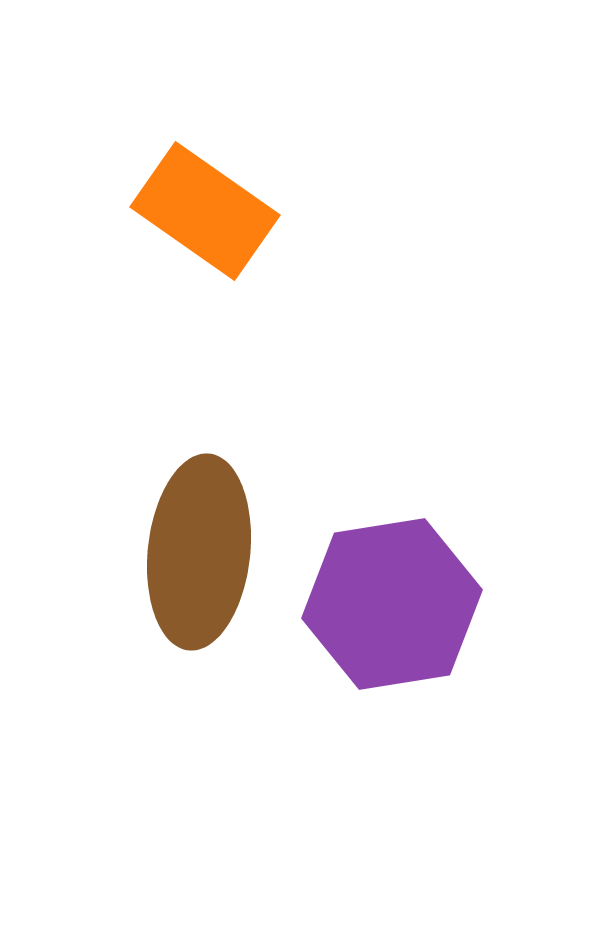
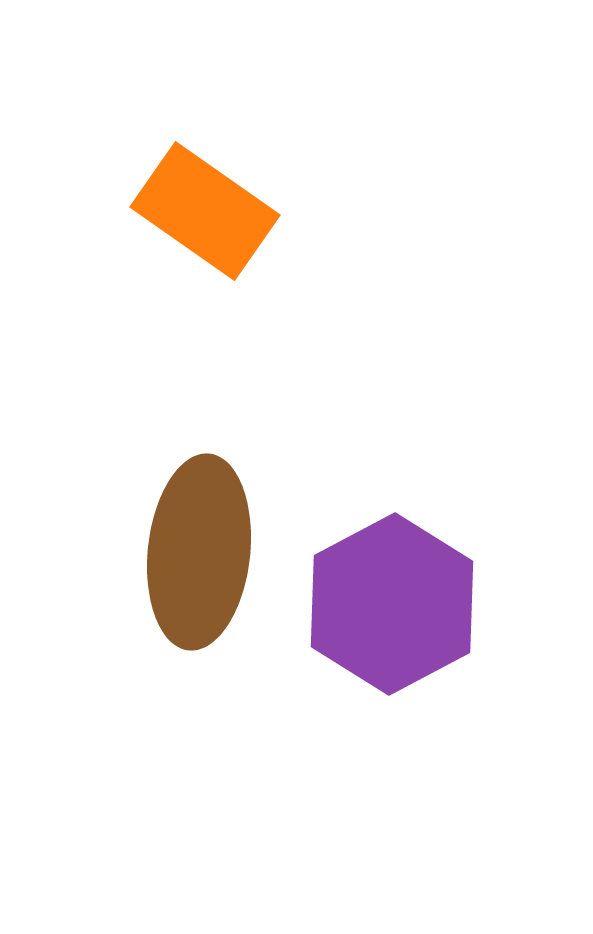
purple hexagon: rotated 19 degrees counterclockwise
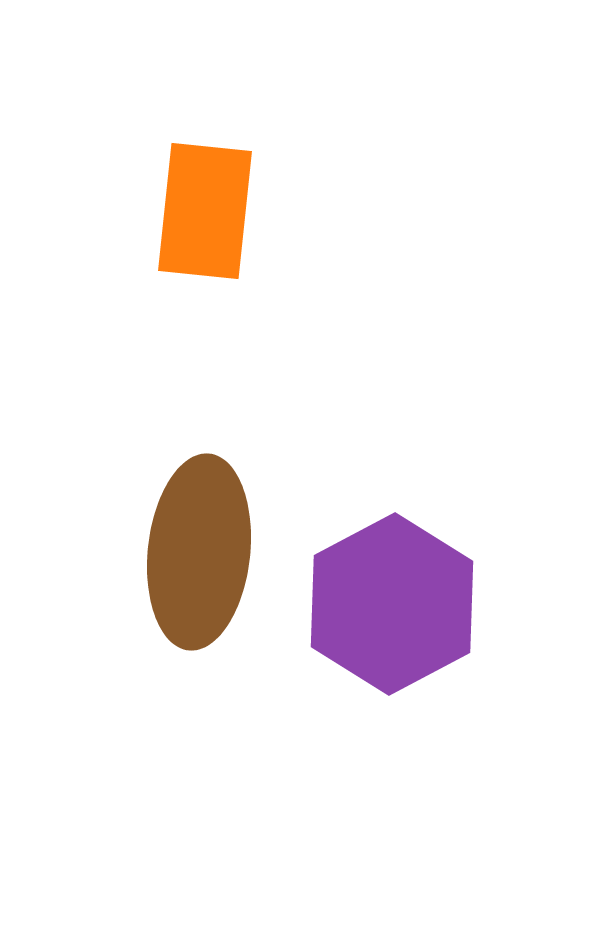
orange rectangle: rotated 61 degrees clockwise
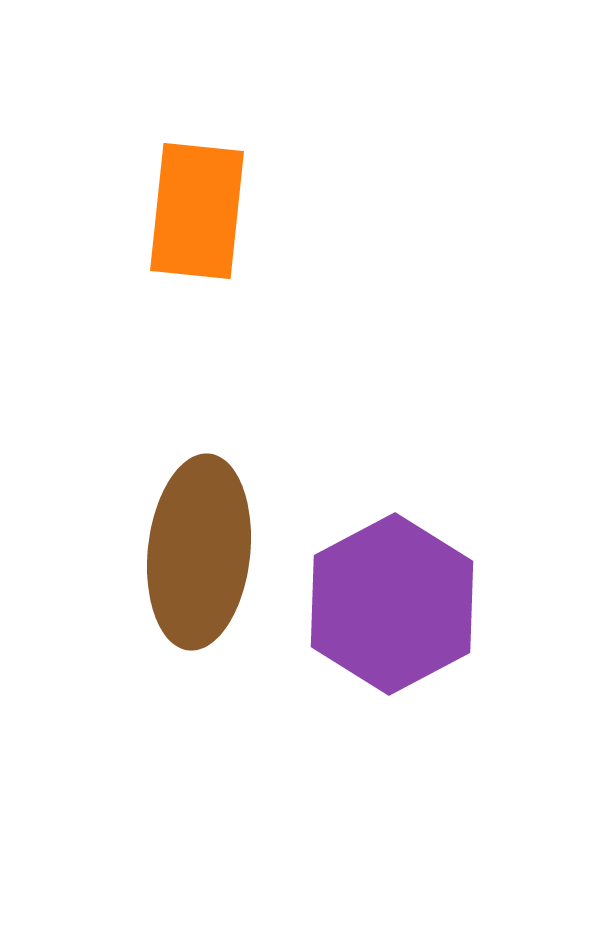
orange rectangle: moved 8 px left
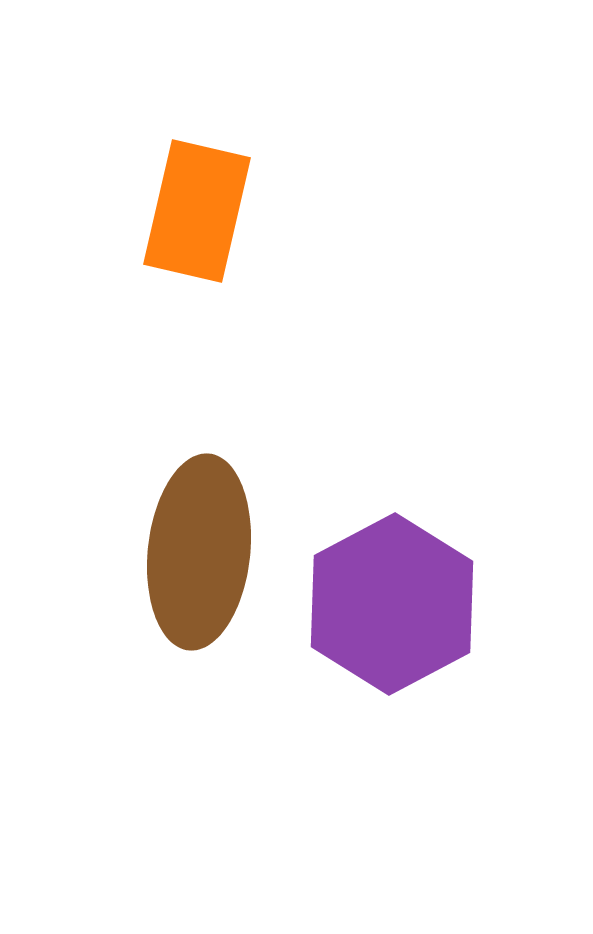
orange rectangle: rotated 7 degrees clockwise
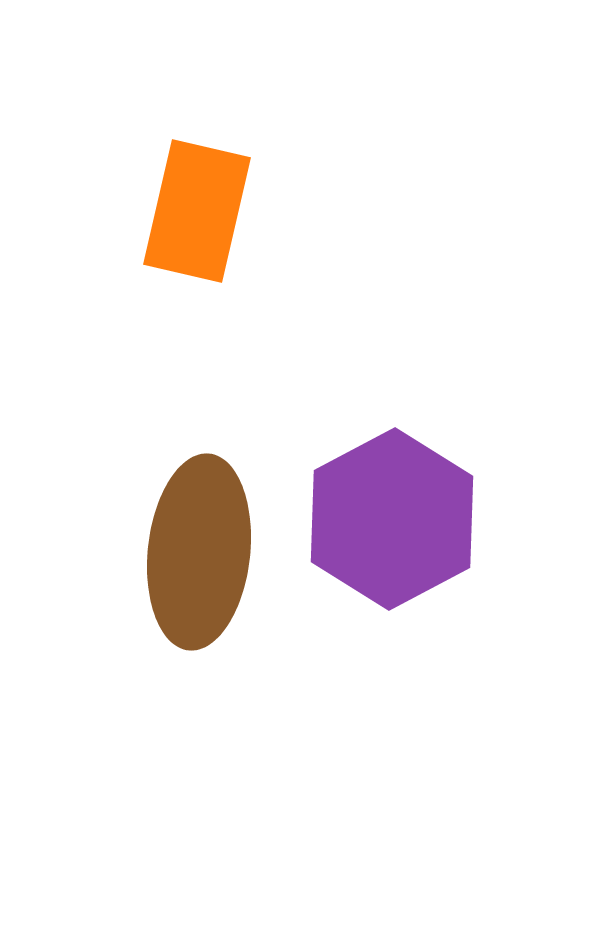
purple hexagon: moved 85 px up
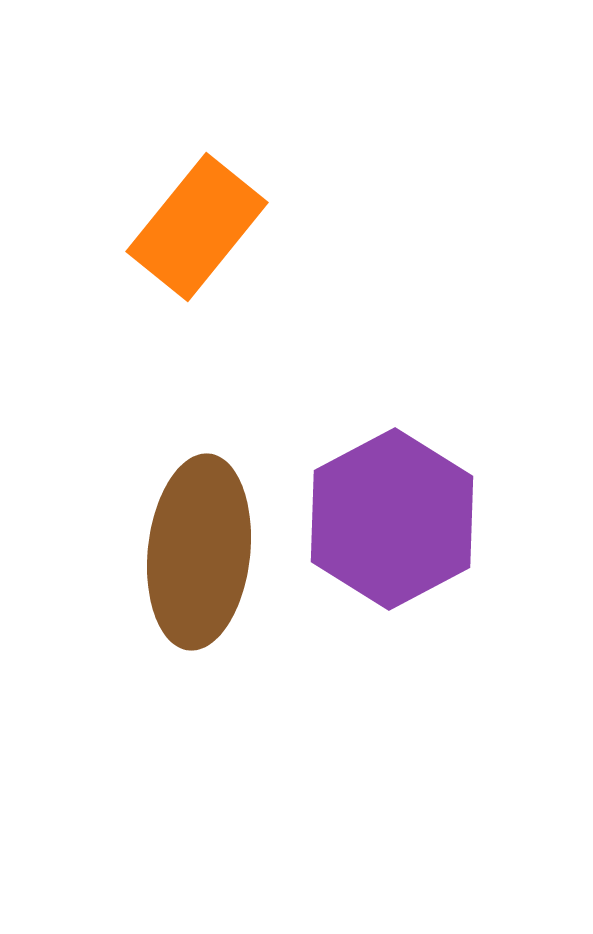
orange rectangle: moved 16 px down; rotated 26 degrees clockwise
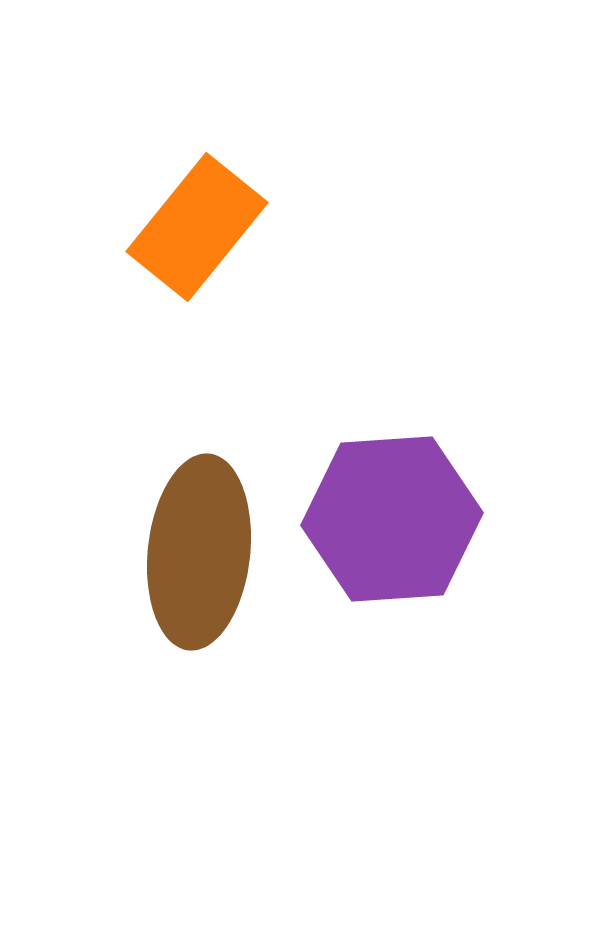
purple hexagon: rotated 24 degrees clockwise
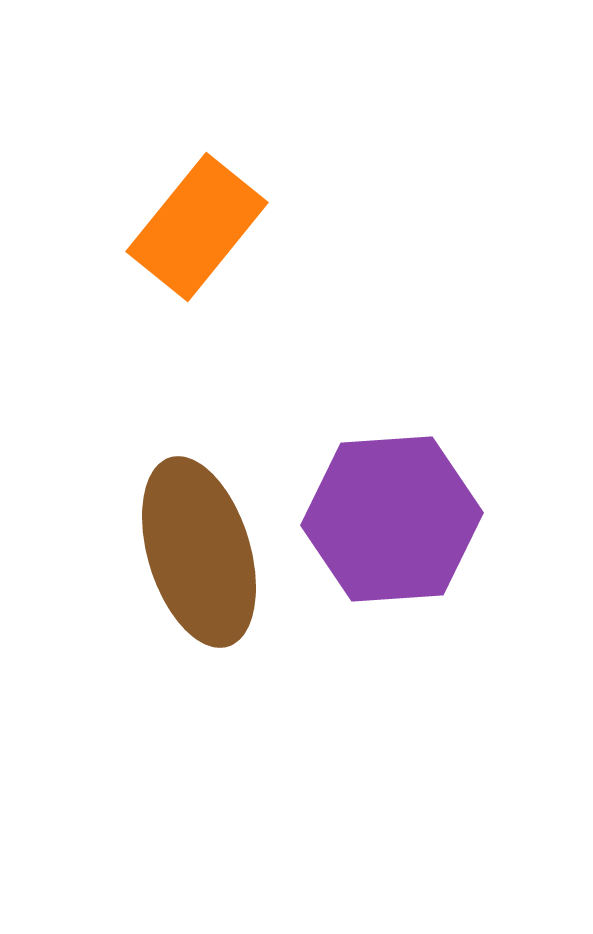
brown ellipse: rotated 23 degrees counterclockwise
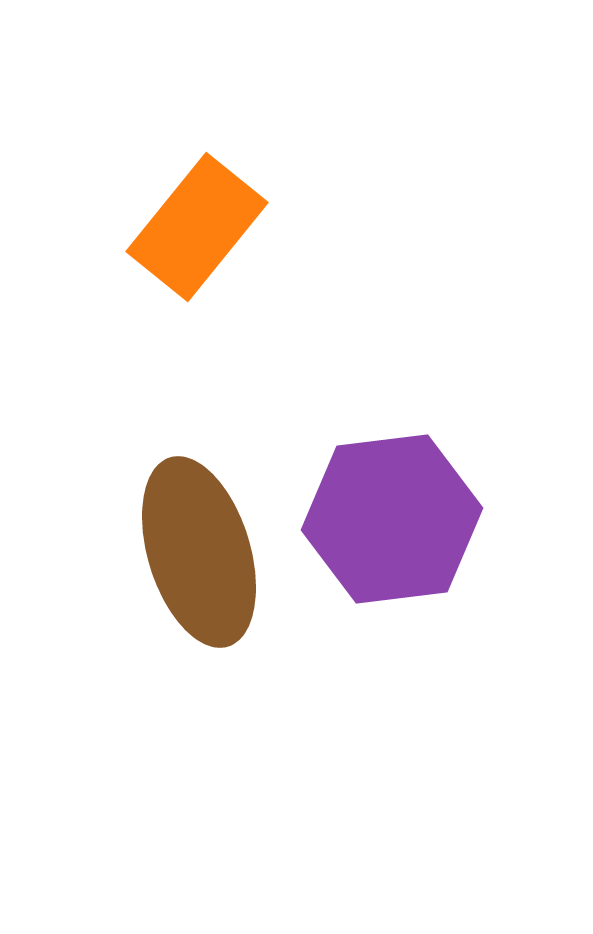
purple hexagon: rotated 3 degrees counterclockwise
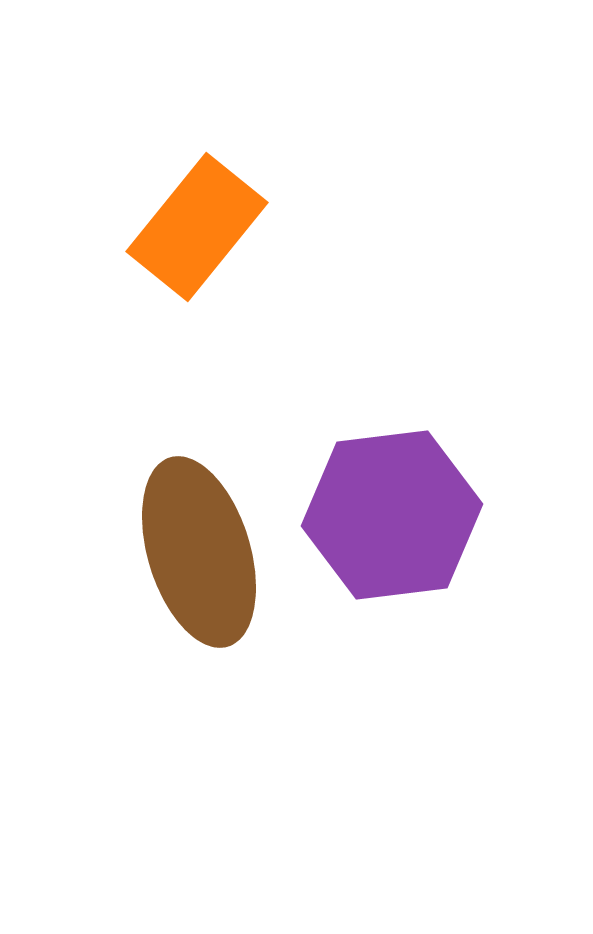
purple hexagon: moved 4 px up
